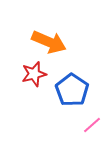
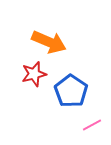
blue pentagon: moved 1 px left, 1 px down
pink line: rotated 12 degrees clockwise
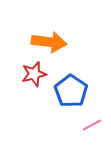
orange arrow: rotated 16 degrees counterclockwise
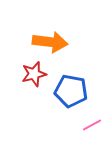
orange arrow: moved 1 px right
blue pentagon: rotated 24 degrees counterclockwise
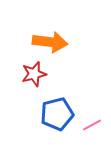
blue pentagon: moved 14 px left, 23 px down; rotated 24 degrees counterclockwise
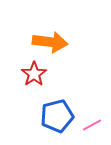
red star: rotated 20 degrees counterclockwise
blue pentagon: moved 2 px down
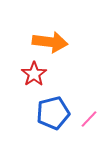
blue pentagon: moved 4 px left, 3 px up
pink line: moved 3 px left, 6 px up; rotated 18 degrees counterclockwise
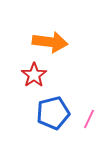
red star: moved 1 px down
pink line: rotated 18 degrees counterclockwise
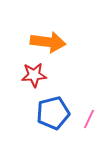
orange arrow: moved 2 px left
red star: rotated 30 degrees clockwise
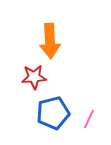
orange arrow: moved 2 px right, 1 px up; rotated 80 degrees clockwise
red star: moved 2 px down
